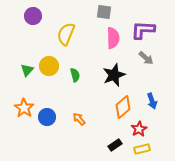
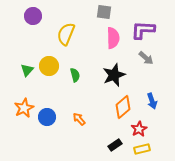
orange star: rotated 12 degrees clockwise
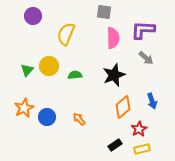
green semicircle: rotated 80 degrees counterclockwise
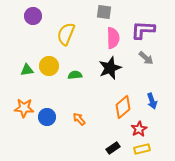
green triangle: rotated 40 degrees clockwise
black star: moved 4 px left, 7 px up
orange star: rotated 30 degrees clockwise
black rectangle: moved 2 px left, 3 px down
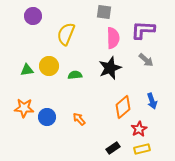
gray arrow: moved 2 px down
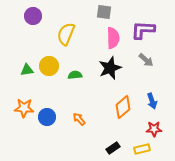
red star: moved 15 px right; rotated 28 degrees clockwise
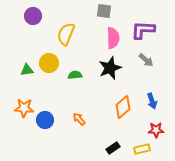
gray square: moved 1 px up
yellow circle: moved 3 px up
blue circle: moved 2 px left, 3 px down
red star: moved 2 px right, 1 px down
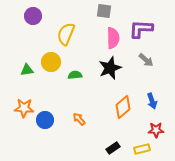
purple L-shape: moved 2 px left, 1 px up
yellow circle: moved 2 px right, 1 px up
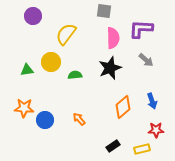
yellow semicircle: rotated 15 degrees clockwise
black rectangle: moved 2 px up
